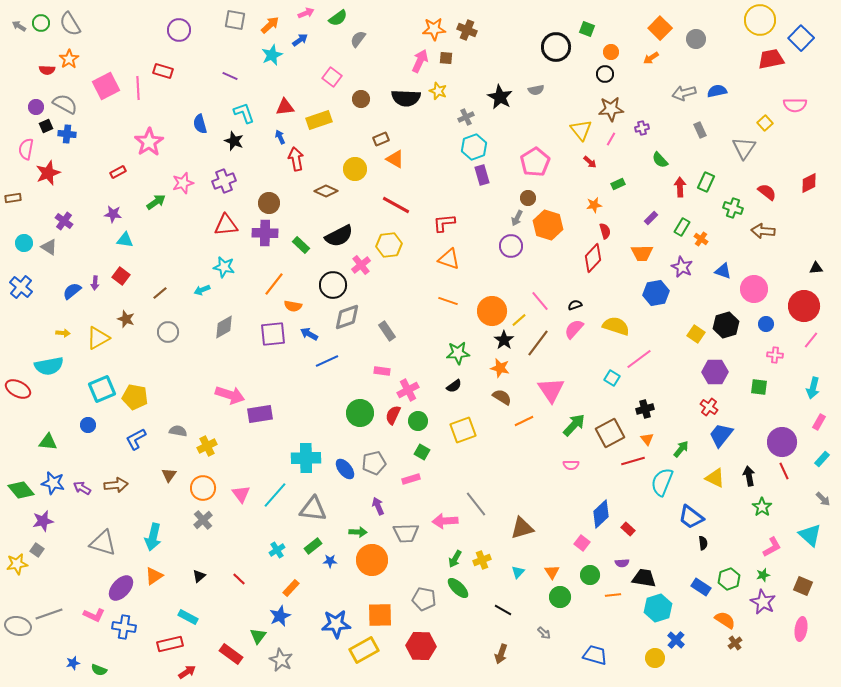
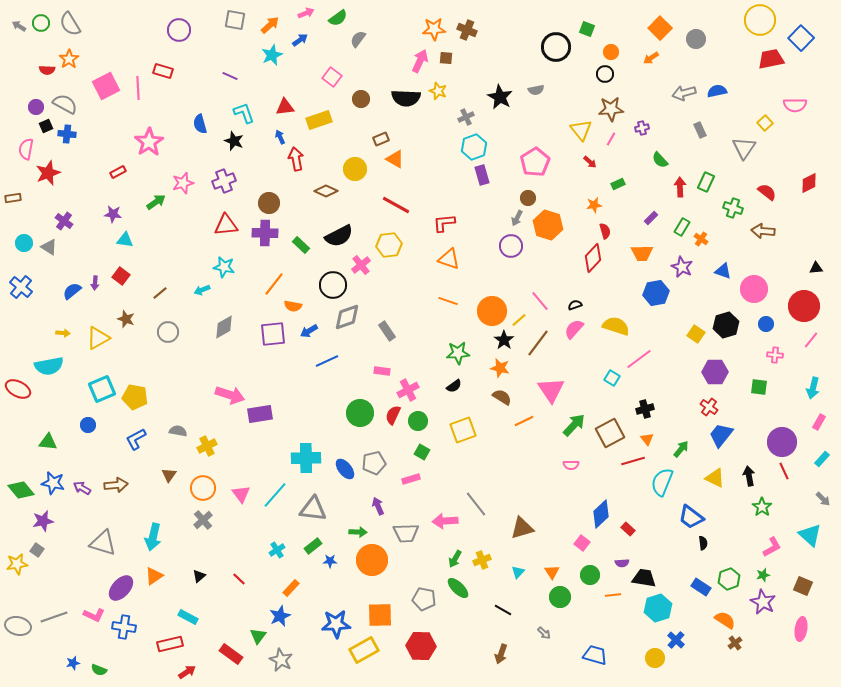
blue arrow at (309, 334): moved 3 px up; rotated 60 degrees counterclockwise
gray line at (49, 614): moved 5 px right, 3 px down
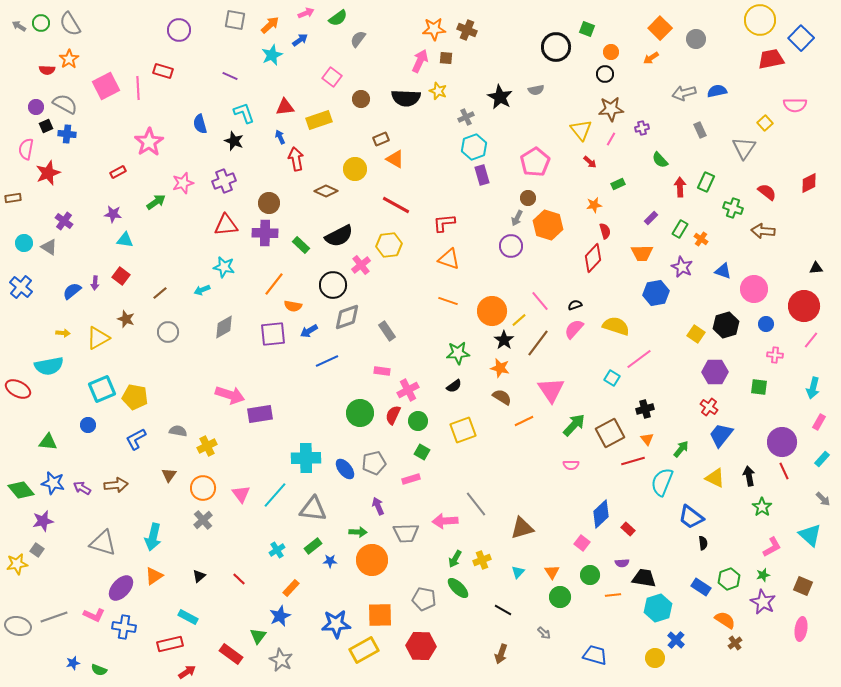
green rectangle at (682, 227): moved 2 px left, 2 px down
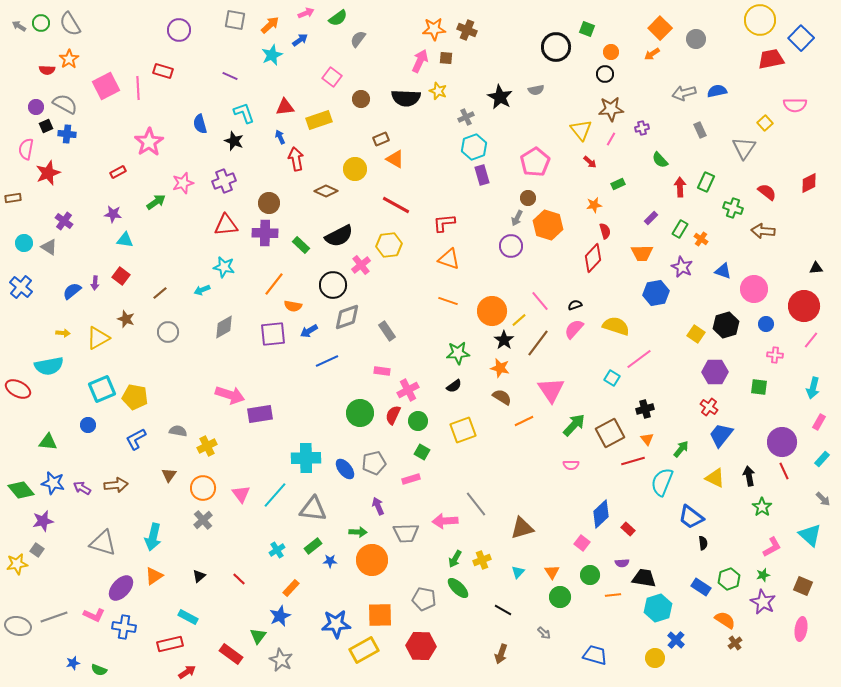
orange arrow at (651, 58): moved 1 px right, 4 px up
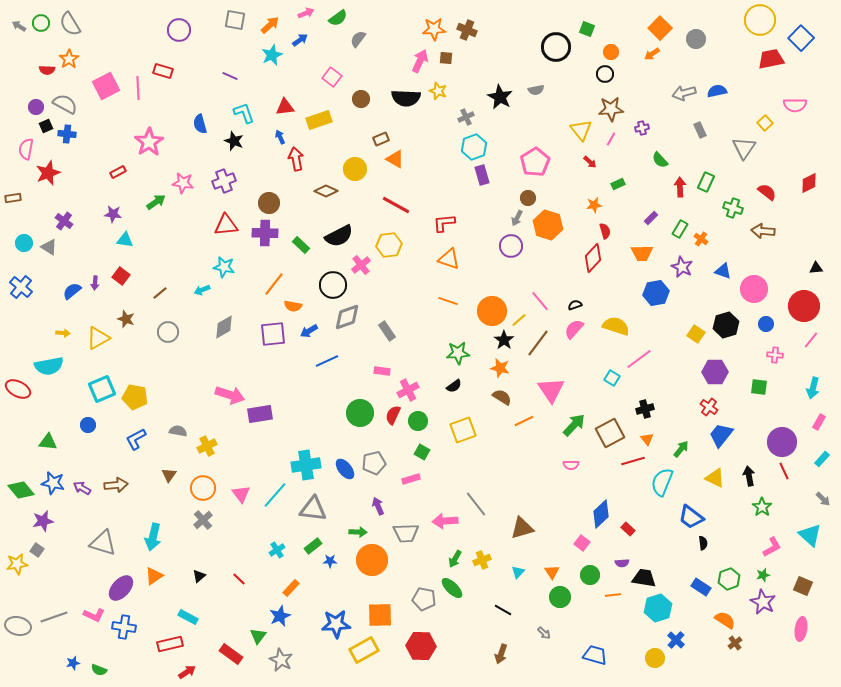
pink star at (183, 183): rotated 25 degrees clockwise
cyan cross at (306, 458): moved 7 px down; rotated 8 degrees counterclockwise
green ellipse at (458, 588): moved 6 px left
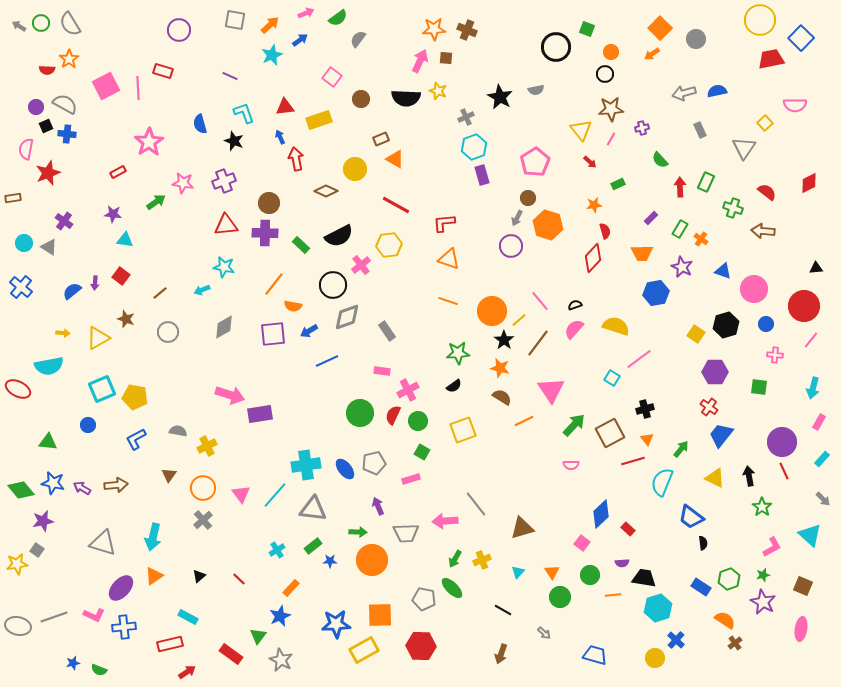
blue cross at (124, 627): rotated 15 degrees counterclockwise
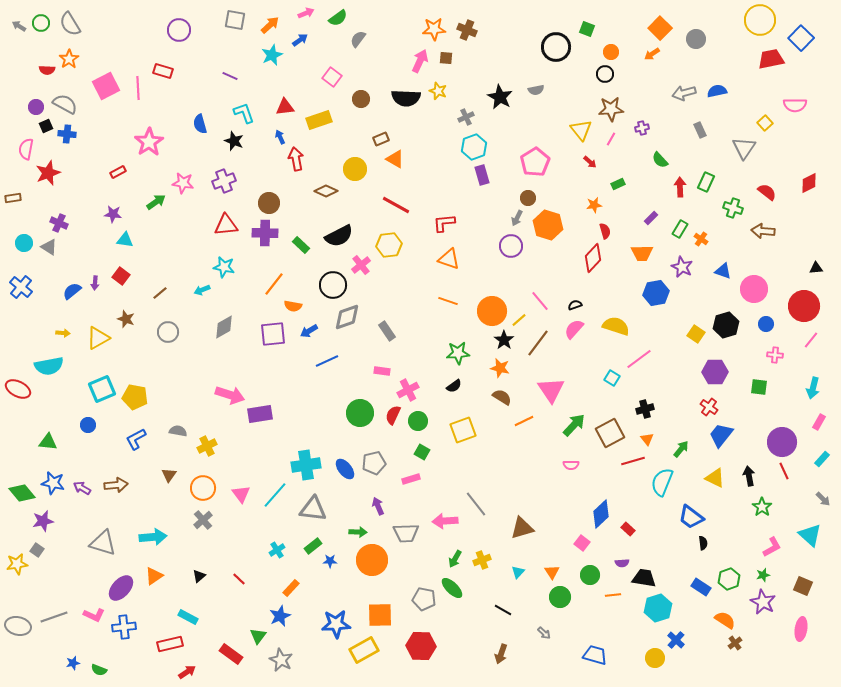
purple cross at (64, 221): moved 5 px left, 2 px down; rotated 12 degrees counterclockwise
green diamond at (21, 490): moved 1 px right, 3 px down
cyan arrow at (153, 537): rotated 108 degrees counterclockwise
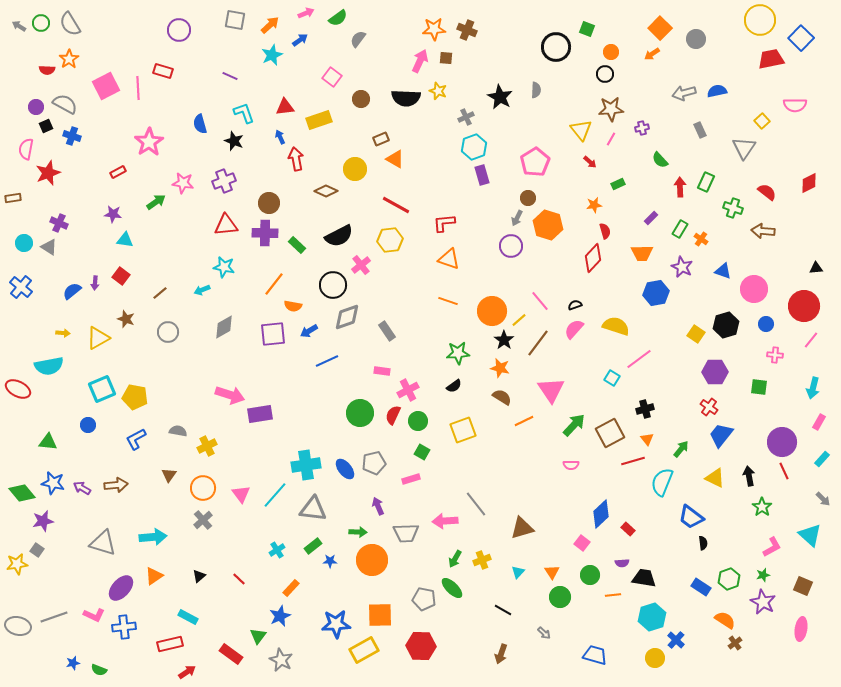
gray semicircle at (536, 90): rotated 77 degrees counterclockwise
yellow square at (765, 123): moved 3 px left, 2 px up
blue cross at (67, 134): moved 5 px right, 2 px down; rotated 12 degrees clockwise
green rectangle at (301, 245): moved 4 px left
yellow hexagon at (389, 245): moved 1 px right, 5 px up
cyan hexagon at (658, 608): moved 6 px left, 9 px down
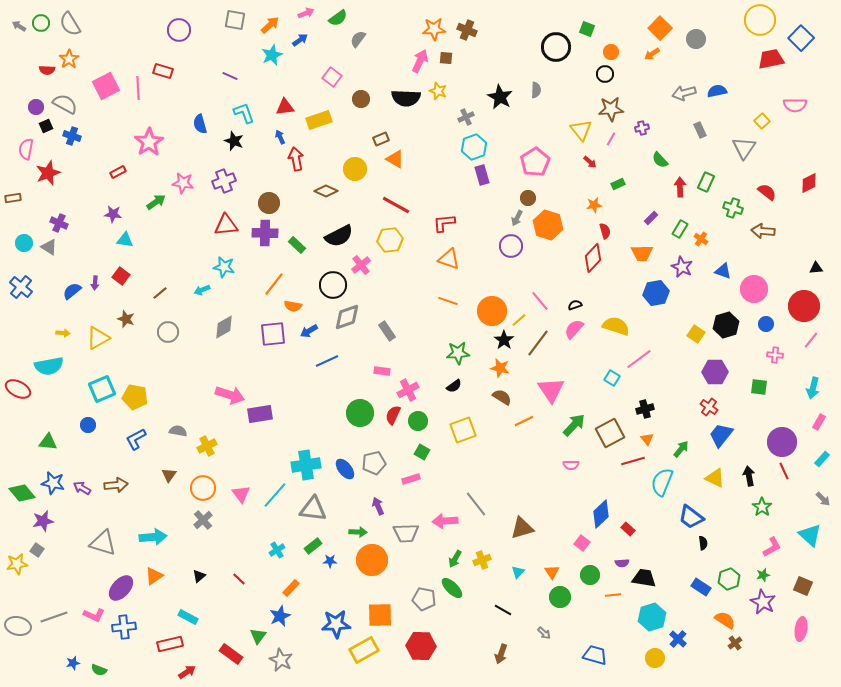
blue cross at (676, 640): moved 2 px right, 1 px up
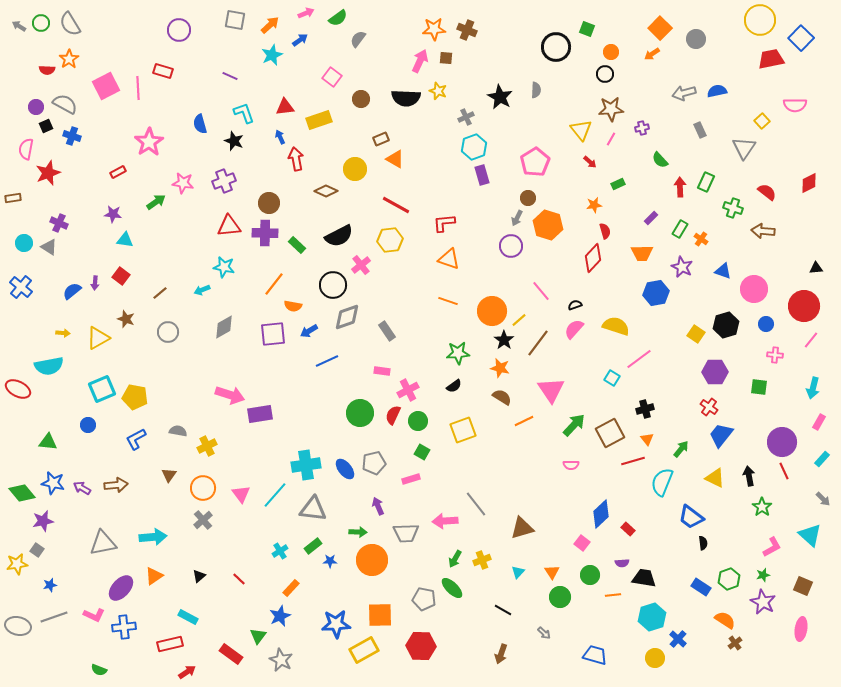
red triangle at (226, 225): moved 3 px right, 1 px down
pink line at (540, 301): moved 1 px right, 10 px up
gray triangle at (103, 543): rotated 28 degrees counterclockwise
cyan cross at (277, 550): moved 3 px right, 1 px down
blue star at (73, 663): moved 23 px left, 78 px up
